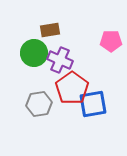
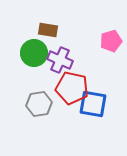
brown rectangle: moved 2 px left; rotated 18 degrees clockwise
pink pentagon: rotated 15 degrees counterclockwise
red pentagon: rotated 24 degrees counterclockwise
blue square: rotated 20 degrees clockwise
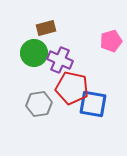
brown rectangle: moved 2 px left, 2 px up; rotated 24 degrees counterclockwise
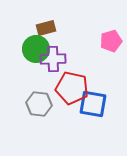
green circle: moved 2 px right, 4 px up
purple cross: moved 7 px left, 1 px up; rotated 25 degrees counterclockwise
gray hexagon: rotated 15 degrees clockwise
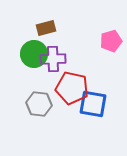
green circle: moved 2 px left, 5 px down
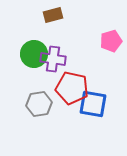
brown rectangle: moved 7 px right, 13 px up
purple cross: rotated 10 degrees clockwise
gray hexagon: rotated 15 degrees counterclockwise
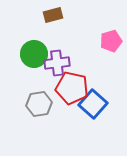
purple cross: moved 4 px right, 4 px down; rotated 15 degrees counterclockwise
blue square: rotated 32 degrees clockwise
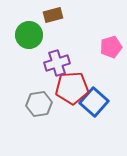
pink pentagon: moved 6 px down
green circle: moved 5 px left, 19 px up
purple cross: rotated 10 degrees counterclockwise
red pentagon: rotated 16 degrees counterclockwise
blue square: moved 1 px right, 2 px up
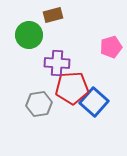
purple cross: rotated 20 degrees clockwise
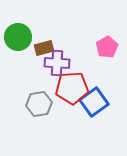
brown rectangle: moved 9 px left, 33 px down
green circle: moved 11 px left, 2 px down
pink pentagon: moved 4 px left; rotated 15 degrees counterclockwise
blue square: rotated 12 degrees clockwise
